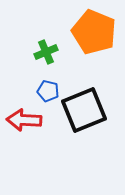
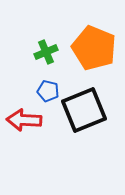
orange pentagon: moved 16 px down
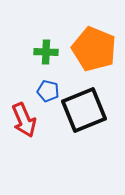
orange pentagon: moved 1 px down
green cross: rotated 25 degrees clockwise
red arrow: rotated 116 degrees counterclockwise
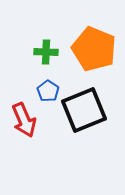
blue pentagon: rotated 20 degrees clockwise
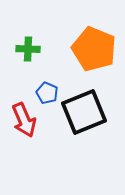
green cross: moved 18 px left, 3 px up
blue pentagon: moved 1 px left, 2 px down; rotated 10 degrees counterclockwise
black square: moved 2 px down
